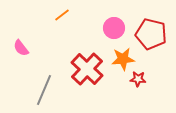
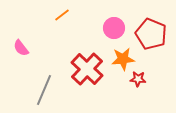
red pentagon: rotated 8 degrees clockwise
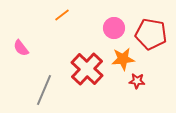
red pentagon: rotated 12 degrees counterclockwise
red star: moved 1 px left, 2 px down
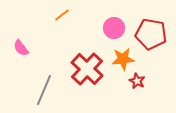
red star: rotated 21 degrees clockwise
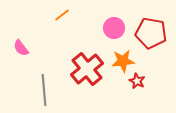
red pentagon: moved 1 px up
orange star: moved 2 px down
red cross: rotated 8 degrees clockwise
gray line: rotated 28 degrees counterclockwise
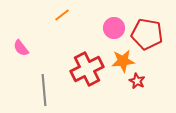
red pentagon: moved 4 px left, 1 px down
red cross: rotated 12 degrees clockwise
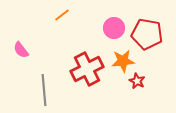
pink semicircle: moved 2 px down
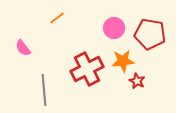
orange line: moved 5 px left, 3 px down
red pentagon: moved 3 px right
pink semicircle: moved 2 px right, 2 px up
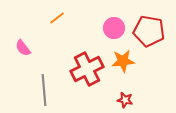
red pentagon: moved 1 px left, 3 px up
red star: moved 12 px left, 19 px down; rotated 14 degrees counterclockwise
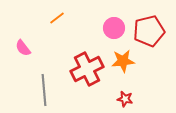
red pentagon: rotated 24 degrees counterclockwise
red star: moved 1 px up
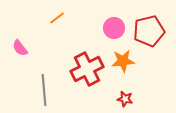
pink semicircle: moved 3 px left
